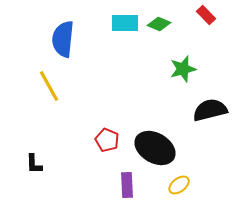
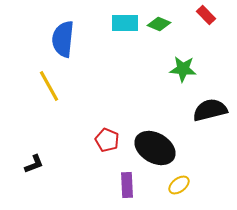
green star: rotated 20 degrees clockwise
black L-shape: rotated 110 degrees counterclockwise
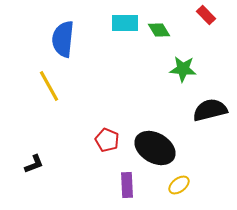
green diamond: moved 6 px down; rotated 35 degrees clockwise
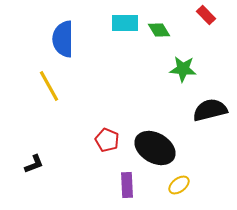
blue semicircle: rotated 6 degrees counterclockwise
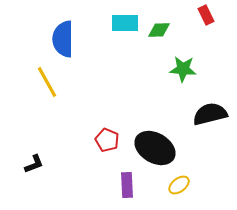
red rectangle: rotated 18 degrees clockwise
green diamond: rotated 60 degrees counterclockwise
yellow line: moved 2 px left, 4 px up
black semicircle: moved 4 px down
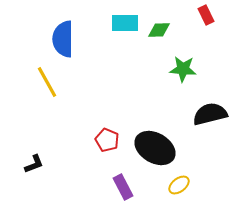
purple rectangle: moved 4 px left, 2 px down; rotated 25 degrees counterclockwise
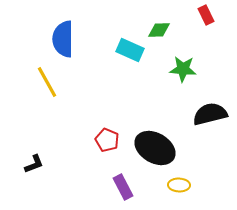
cyan rectangle: moved 5 px right, 27 px down; rotated 24 degrees clockwise
yellow ellipse: rotated 40 degrees clockwise
